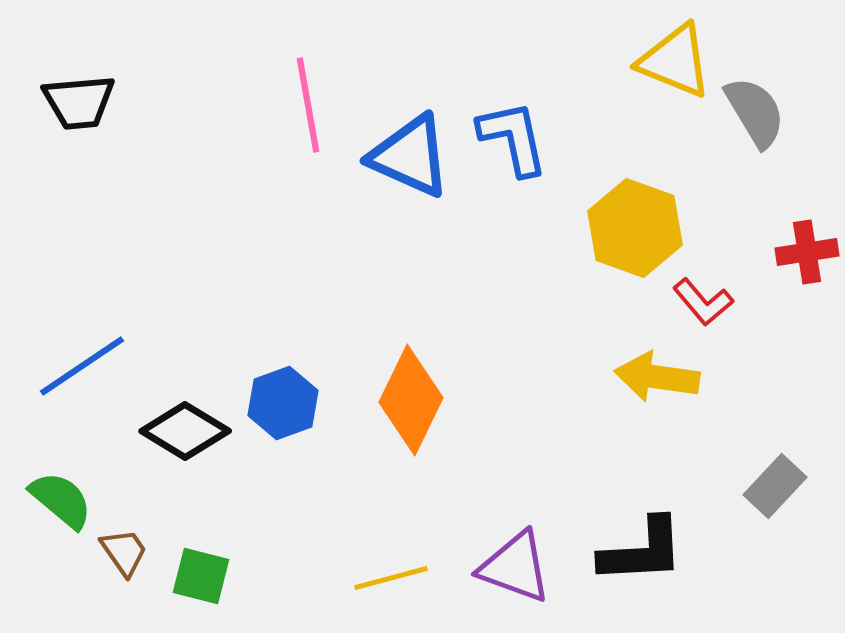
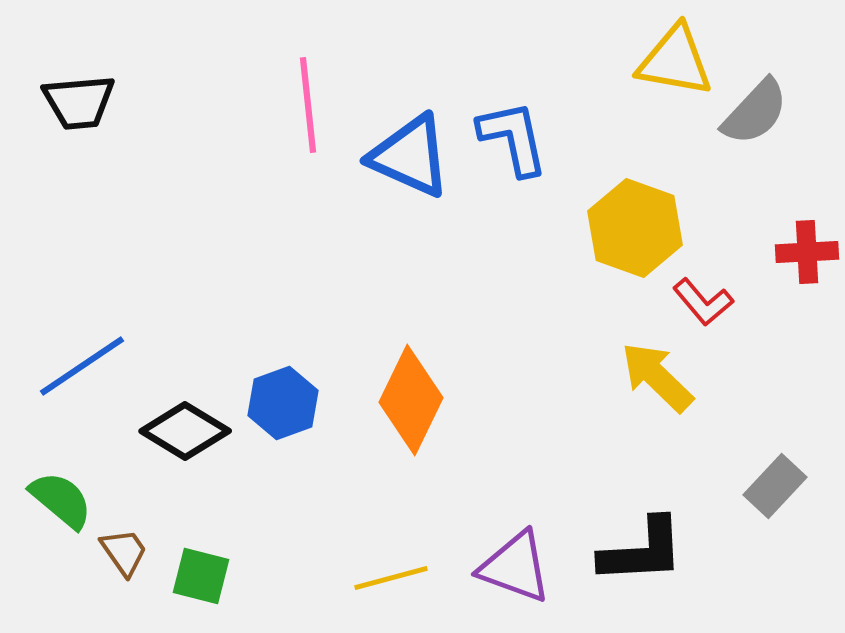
yellow triangle: rotated 12 degrees counterclockwise
pink line: rotated 4 degrees clockwise
gray semicircle: rotated 74 degrees clockwise
red cross: rotated 6 degrees clockwise
yellow arrow: rotated 36 degrees clockwise
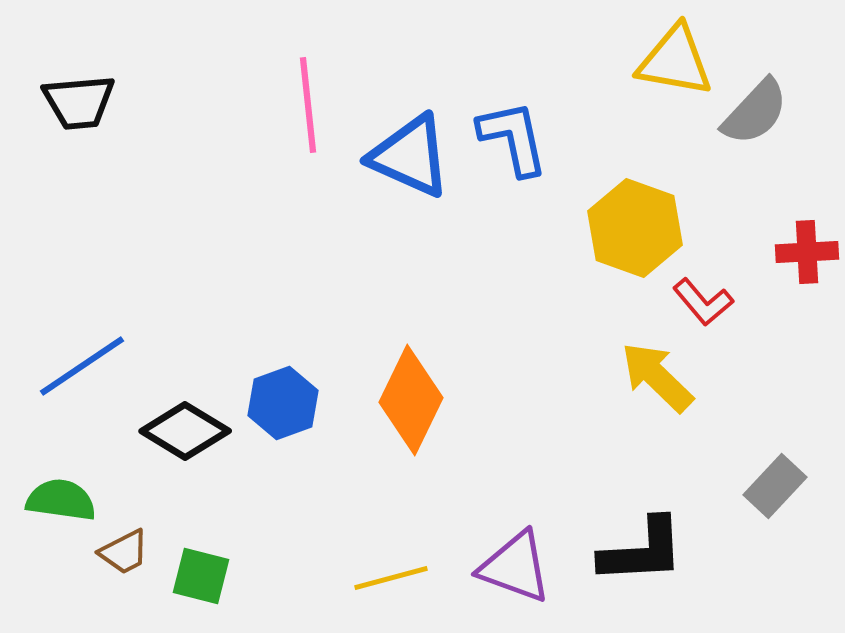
green semicircle: rotated 32 degrees counterclockwise
brown trapezoid: rotated 98 degrees clockwise
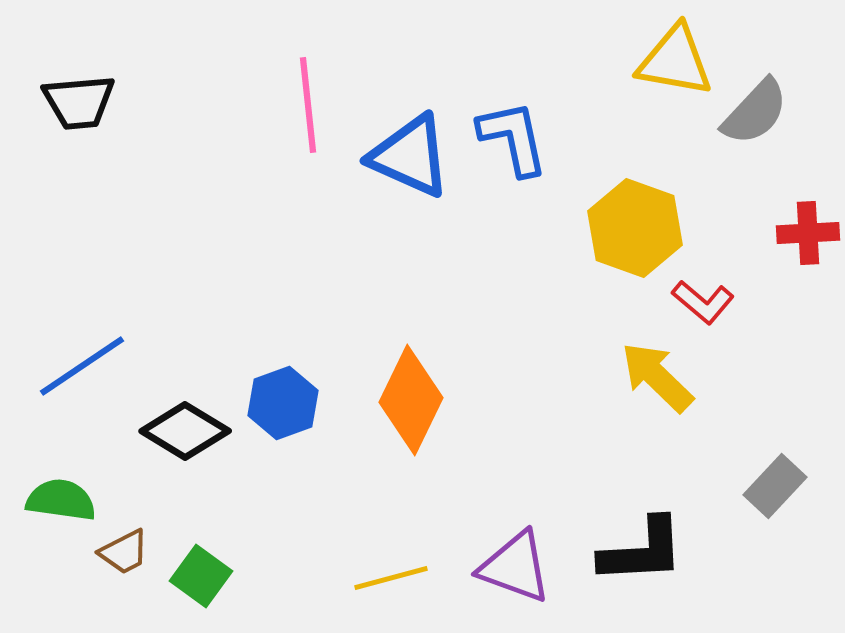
red cross: moved 1 px right, 19 px up
red L-shape: rotated 10 degrees counterclockwise
green square: rotated 22 degrees clockwise
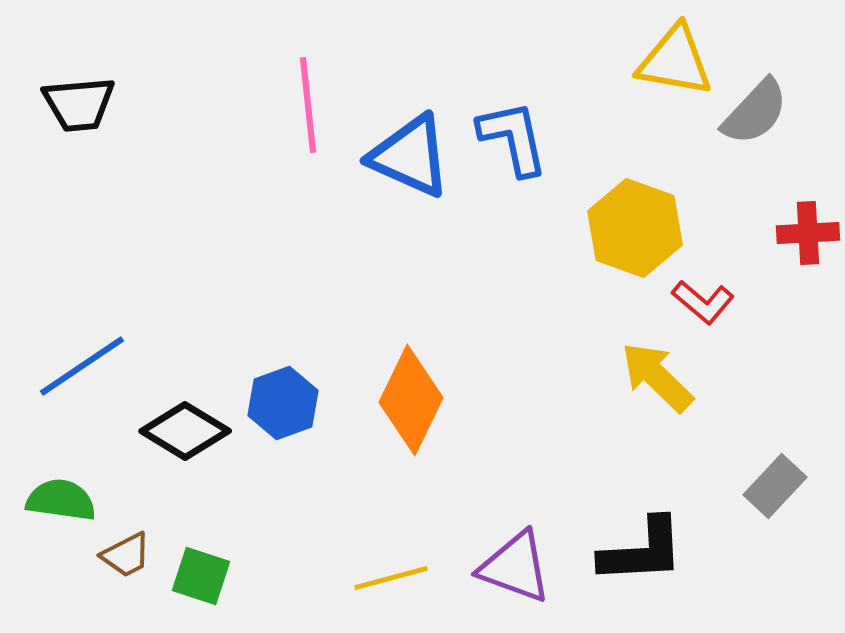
black trapezoid: moved 2 px down
brown trapezoid: moved 2 px right, 3 px down
green square: rotated 18 degrees counterclockwise
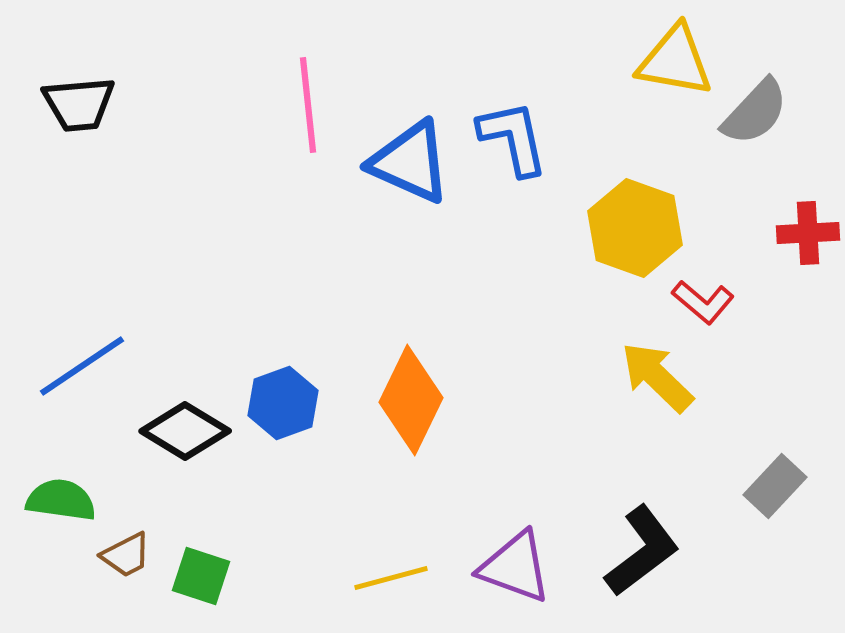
blue triangle: moved 6 px down
black L-shape: rotated 34 degrees counterclockwise
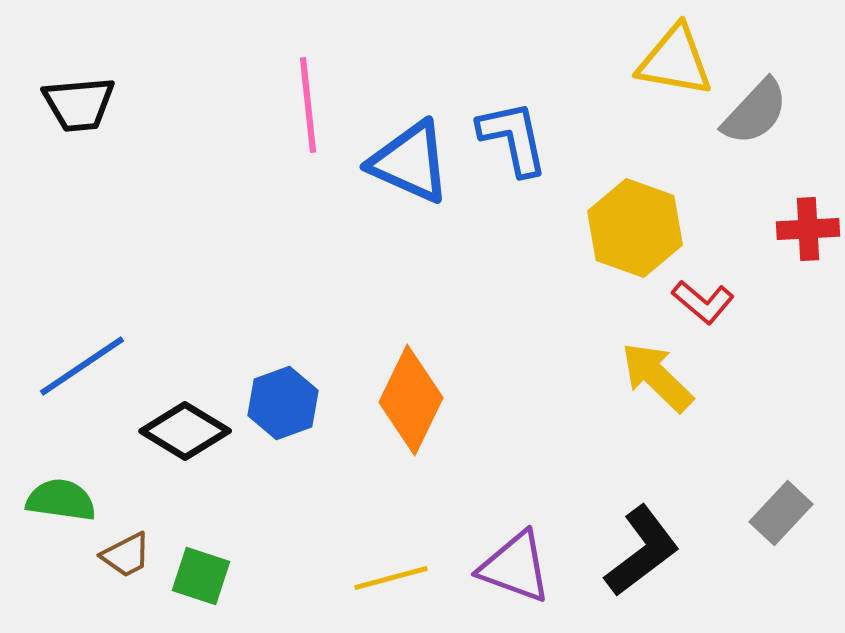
red cross: moved 4 px up
gray rectangle: moved 6 px right, 27 px down
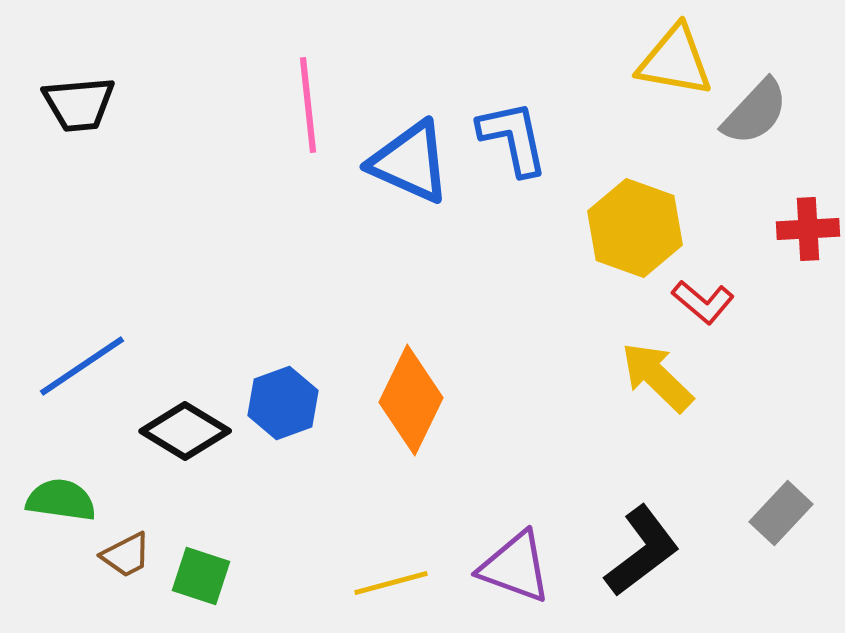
yellow line: moved 5 px down
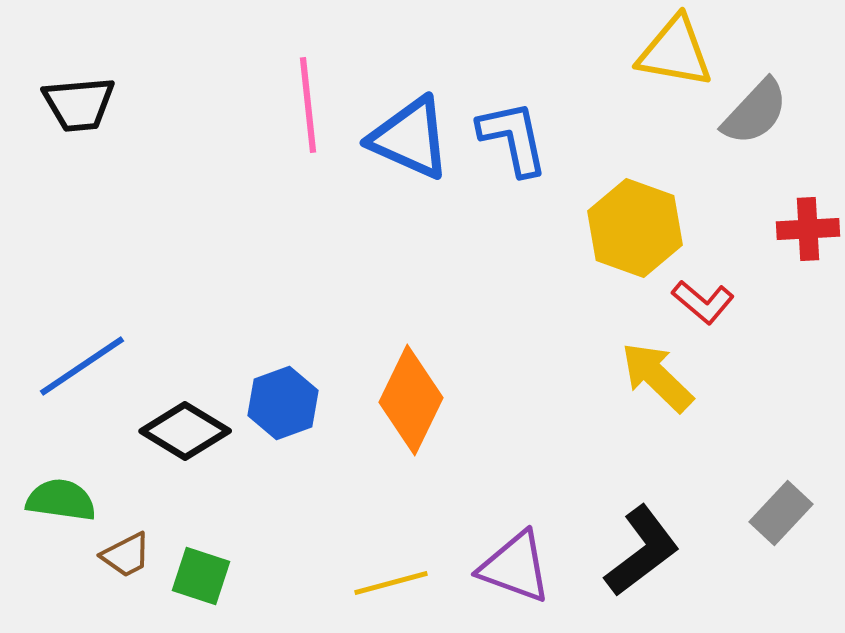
yellow triangle: moved 9 px up
blue triangle: moved 24 px up
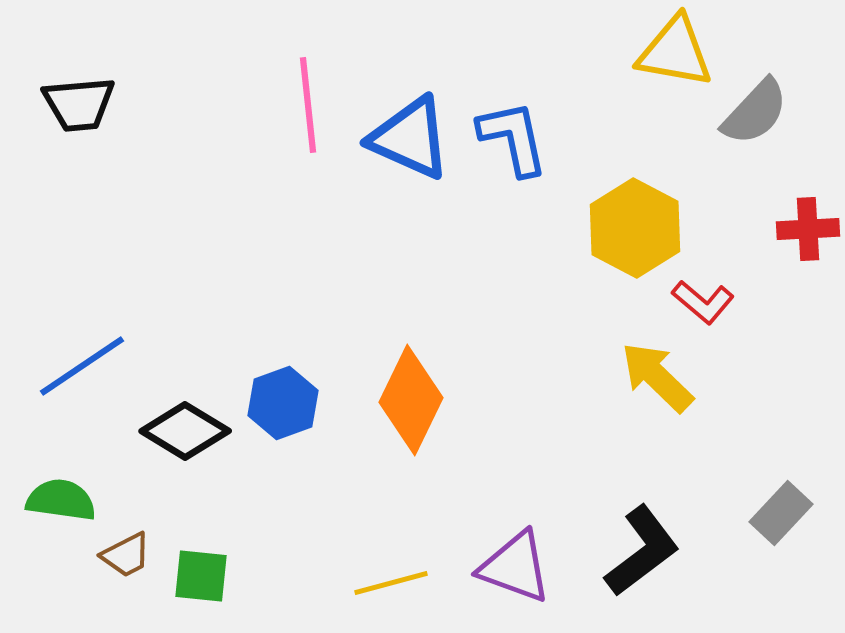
yellow hexagon: rotated 8 degrees clockwise
green square: rotated 12 degrees counterclockwise
